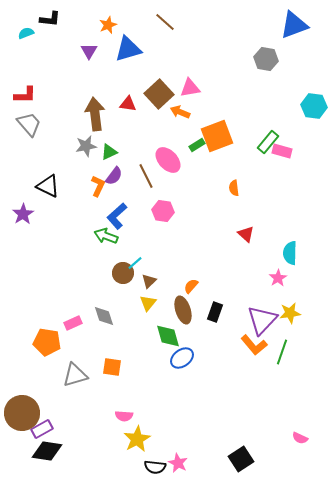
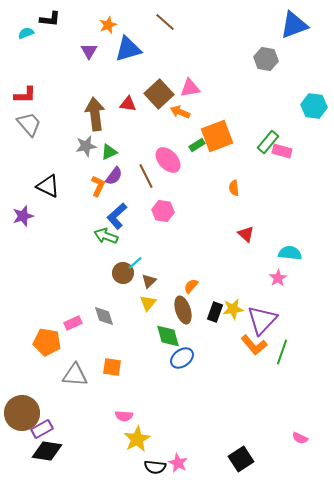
purple star at (23, 214): moved 2 px down; rotated 15 degrees clockwise
cyan semicircle at (290, 253): rotated 95 degrees clockwise
yellow star at (290, 313): moved 57 px left, 4 px up
gray triangle at (75, 375): rotated 20 degrees clockwise
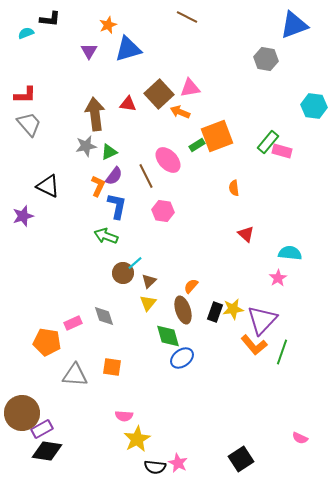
brown line at (165, 22): moved 22 px right, 5 px up; rotated 15 degrees counterclockwise
blue L-shape at (117, 216): moved 10 px up; rotated 144 degrees clockwise
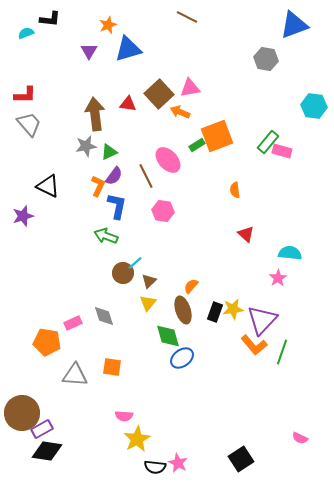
orange semicircle at (234, 188): moved 1 px right, 2 px down
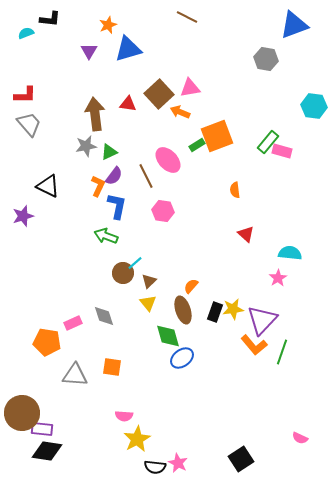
yellow triangle at (148, 303): rotated 18 degrees counterclockwise
purple rectangle at (42, 429): rotated 35 degrees clockwise
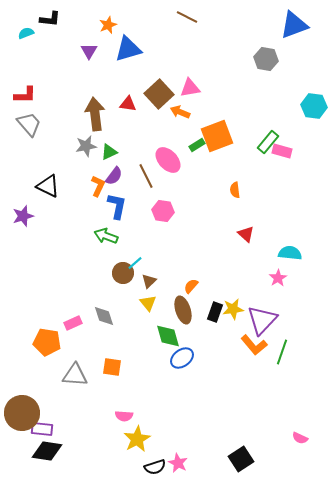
black semicircle at (155, 467): rotated 25 degrees counterclockwise
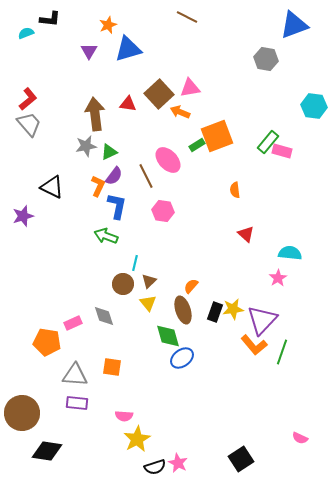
red L-shape at (25, 95): moved 3 px right, 4 px down; rotated 40 degrees counterclockwise
black triangle at (48, 186): moved 4 px right, 1 px down
cyan line at (135, 263): rotated 35 degrees counterclockwise
brown circle at (123, 273): moved 11 px down
purple rectangle at (42, 429): moved 35 px right, 26 px up
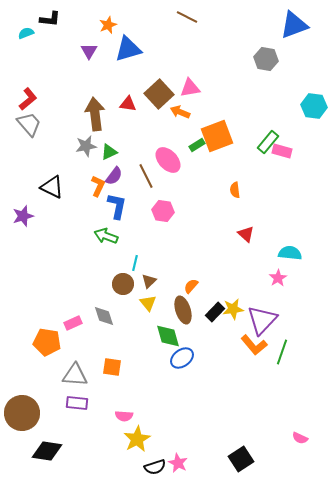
black rectangle at (215, 312): rotated 24 degrees clockwise
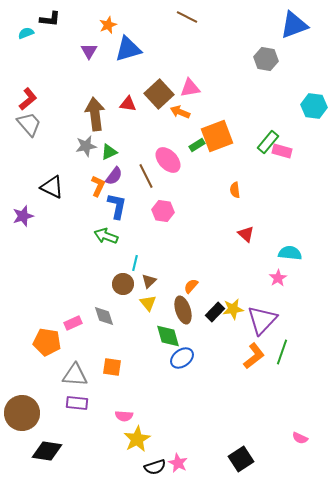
orange L-shape at (254, 345): moved 11 px down; rotated 88 degrees counterclockwise
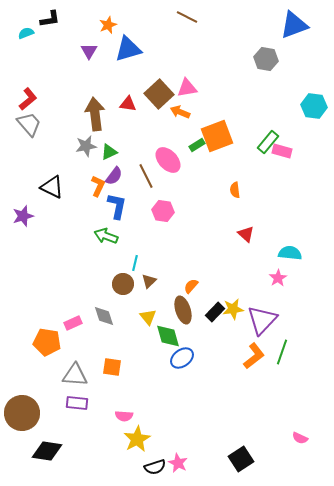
black L-shape at (50, 19): rotated 15 degrees counterclockwise
pink triangle at (190, 88): moved 3 px left
yellow triangle at (148, 303): moved 14 px down
